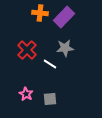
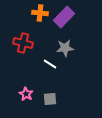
red cross: moved 4 px left, 7 px up; rotated 30 degrees counterclockwise
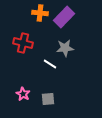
pink star: moved 3 px left
gray square: moved 2 px left
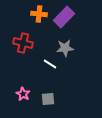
orange cross: moved 1 px left, 1 px down
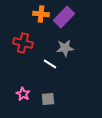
orange cross: moved 2 px right
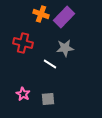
orange cross: rotated 14 degrees clockwise
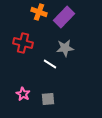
orange cross: moved 2 px left, 2 px up
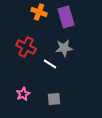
purple rectangle: moved 2 px right; rotated 60 degrees counterclockwise
red cross: moved 3 px right, 4 px down; rotated 12 degrees clockwise
gray star: moved 1 px left
pink star: rotated 16 degrees clockwise
gray square: moved 6 px right
